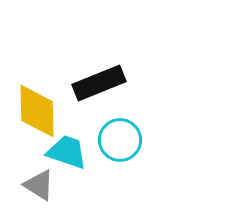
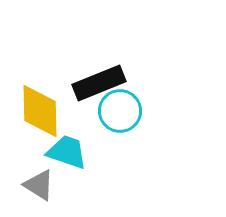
yellow diamond: moved 3 px right
cyan circle: moved 29 px up
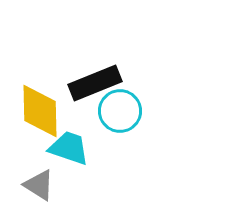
black rectangle: moved 4 px left
cyan trapezoid: moved 2 px right, 4 px up
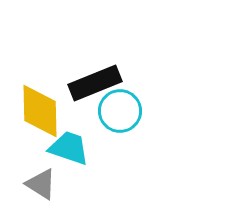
gray triangle: moved 2 px right, 1 px up
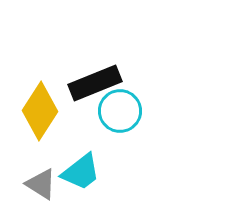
yellow diamond: rotated 34 degrees clockwise
cyan trapezoid: moved 12 px right, 24 px down; rotated 123 degrees clockwise
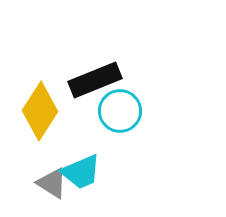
black rectangle: moved 3 px up
cyan trapezoid: rotated 15 degrees clockwise
gray triangle: moved 11 px right, 1 px up
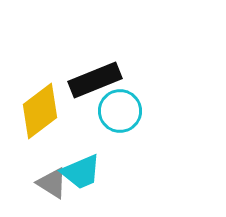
yellow diamond: rotated 20 degrees clockwise
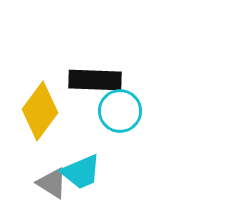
black rectangle: rotated 24 degrees clockwise
yellow diamond: rotated 16 degrees counterclockwise
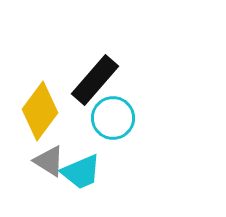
black rectangle: rotated 51 degrees counterclockwise
cyan circle: moved 7 px left, 7 px down
gray triangle: moved 3 px left, 22 px up
